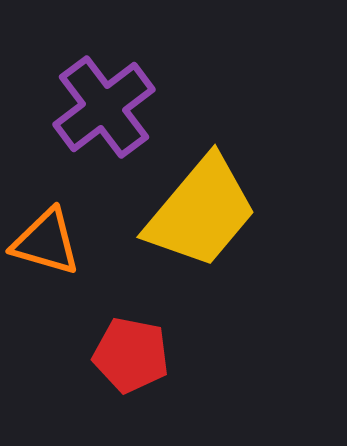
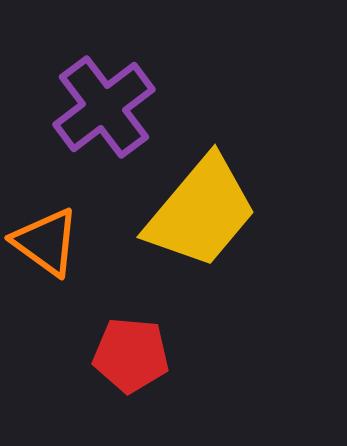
orange triangle: rotated 20 degrees clockwise
red pentagon: rotated 6 degrees counterclockwise
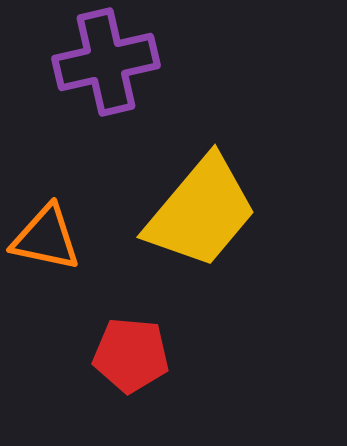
purple cross: moved 2 px right, 45 px up; rotated 24 degrees clockwise
orange triangle: moved 4 px up; rotated 24 degrees counterclockwise
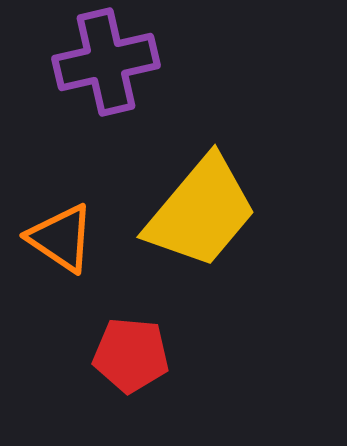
orange triangle: moved 15 px right; rotated 22 degrees clockwise
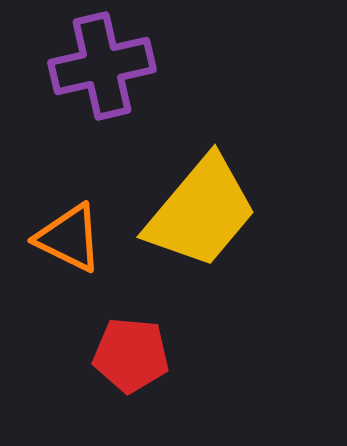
purple cross: moved 4 px left, 4 px down
orange triangle: moved 8 px right; rotated 8 degrees counterclockwise
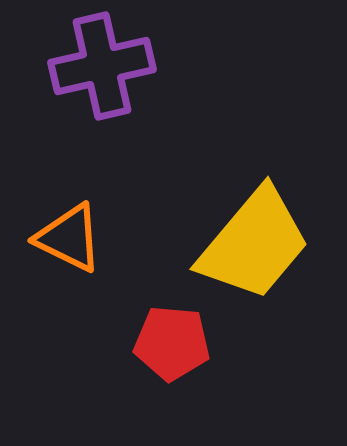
yellow trapezoid: moved 53 px right, 32 px down
red pentagon: moved 41 px right, 12 px up
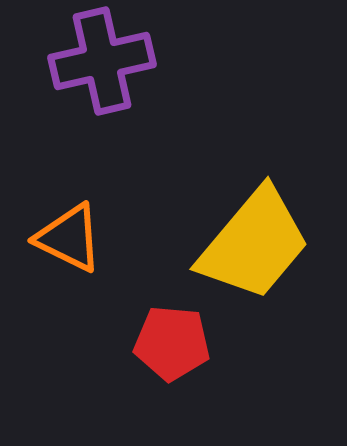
purple cross: moved 5 px up
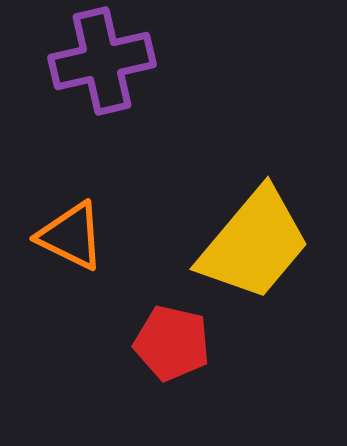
orange triangle: moved 2 px right, 2 px up
red pentagon: rotated 8 degrees clockwise
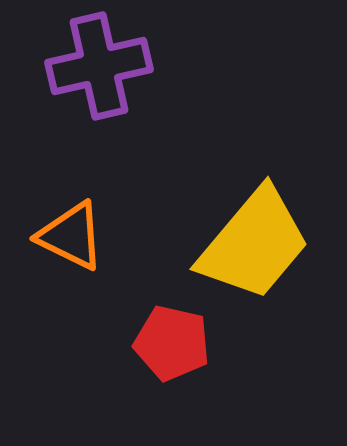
purple cross: moved 3 px left, 5 px down
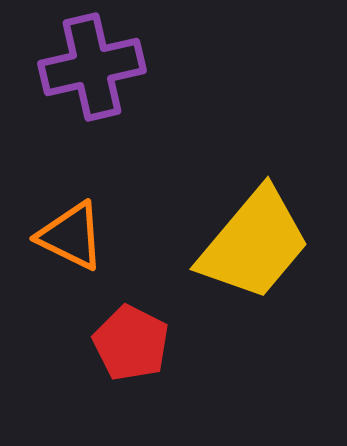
purple cross: moved 7 px left, 1 px down
red pentagon: moved 41 px left; rotated 14 degrees clockwise
